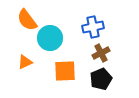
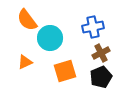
orange square: rotated 15 degrees counterclockwise
black pentagon: moved 2 px up
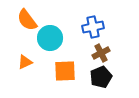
orange square: rotated 15 degrees clockwise
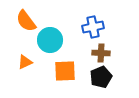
orange semicircle: moved 1 px left, 1 px down
cyan circle: moved 2 px down
brown cross: rotated 30 degrees clockwise
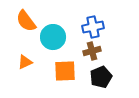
cyan circle: moved 3 px right, 3 px up
brown cross: moved 9 px left, 2 px up; rotated 18 degrees counterclockwise
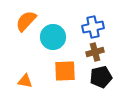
orange semicircle: rotated 80 degrees clockwise
brown cross: moved 3 px right, 1 px down
orange triangle: moved 19 px down; rotated 35 degrees clockwise
black pentagon: rotated 10 degrees clockwise
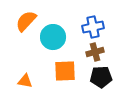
black pentagon: rotated 10 degrees clockwise
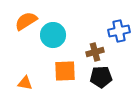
orange semicircle: rotated 15 degrees clockwise
blue cross: moved 26 px right, 4 px down
cyan circle: moved 2 px up
orange triangle: moved 2 px down
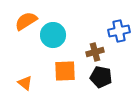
black pentagon: rotated 15 degrees clockwise
orange triangle: rotated 28 degrees clockwise
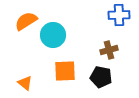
blue cross: moved 16 px up; rotated 10 degrees clockwise
brown cross: moved 14 px right, 2 px up
